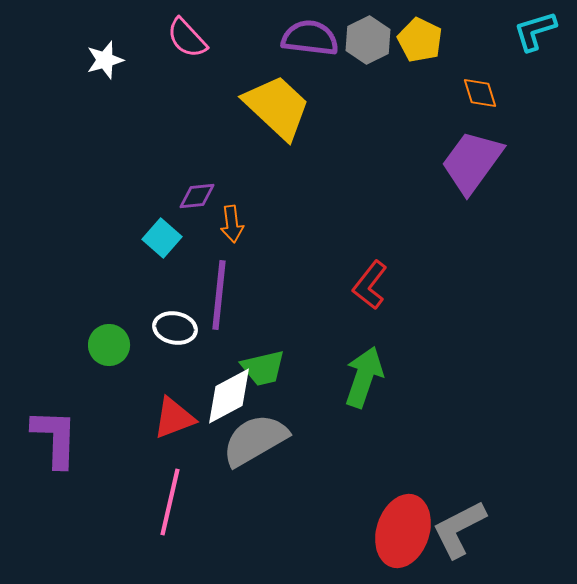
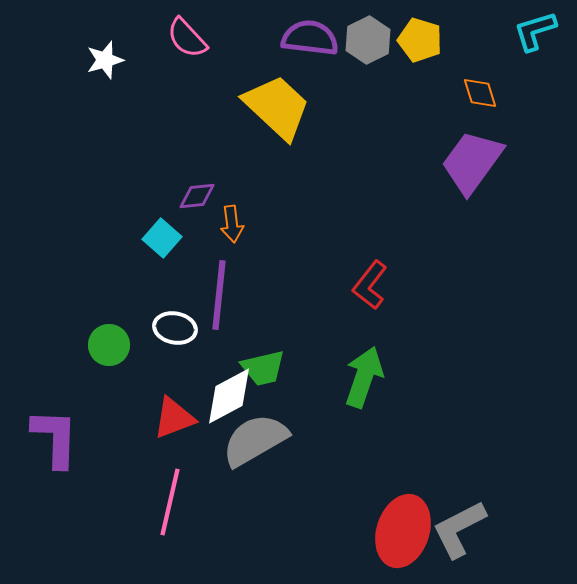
yellow pentagon: rotated 9 degrees counterclockwise
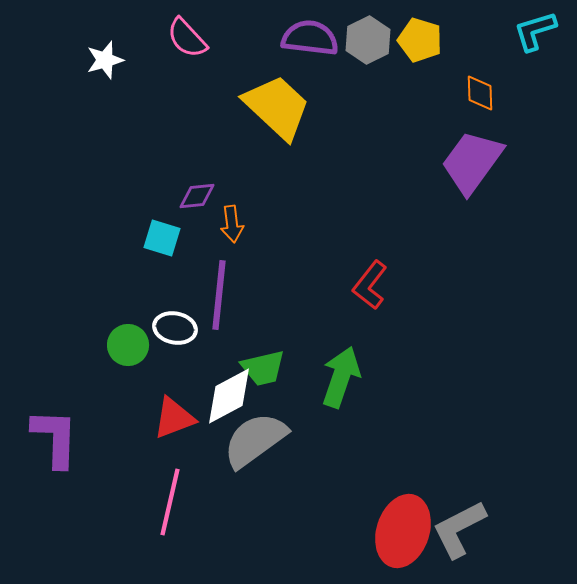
orange diamond: rotated 15 degrees clockwise
cyan square: rotated 24 degrees counterclockwise
green circle: moved 19 px right
green arrow: moved 23 px left
gray semicircle: rotated 6 degrees counterclockwise
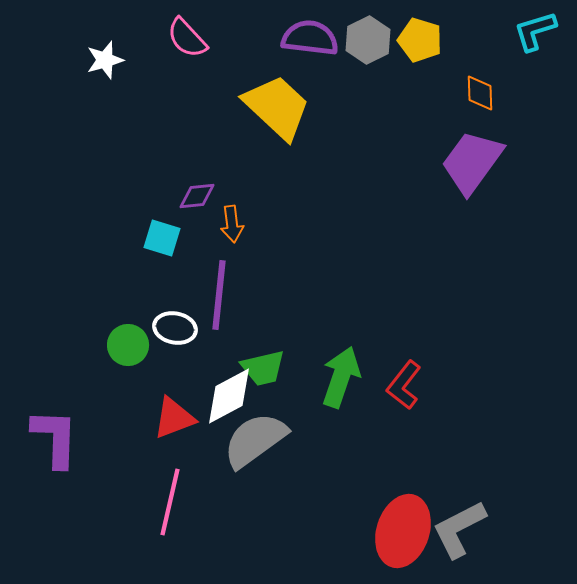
red L-shape: moved 34 px right, 100 px down
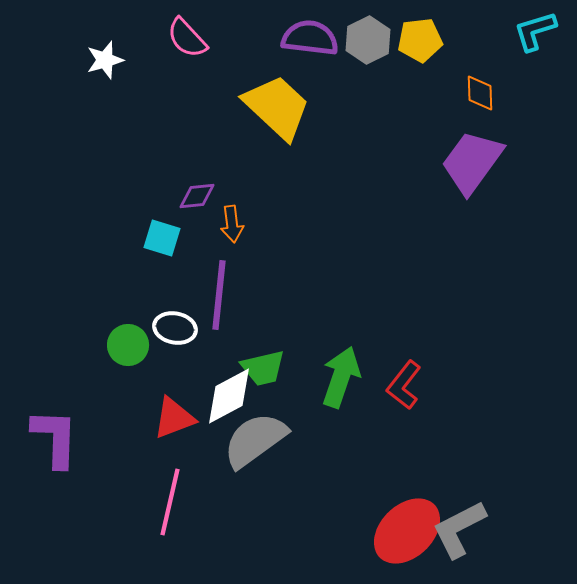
yellow pentagon: rotated 24 degrees counterclockwise
red ellipse: moved 4 px right; rotated 28 degrees clockwise
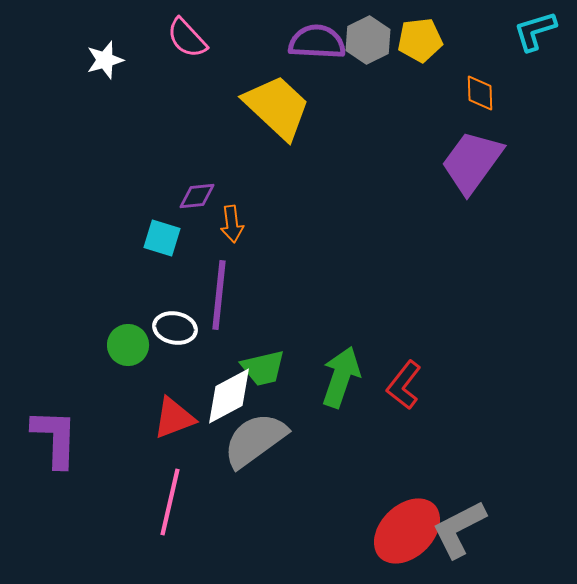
purple semicircle: moved 7 px right, 4 px down; rotated 4 degrees counterclockwise
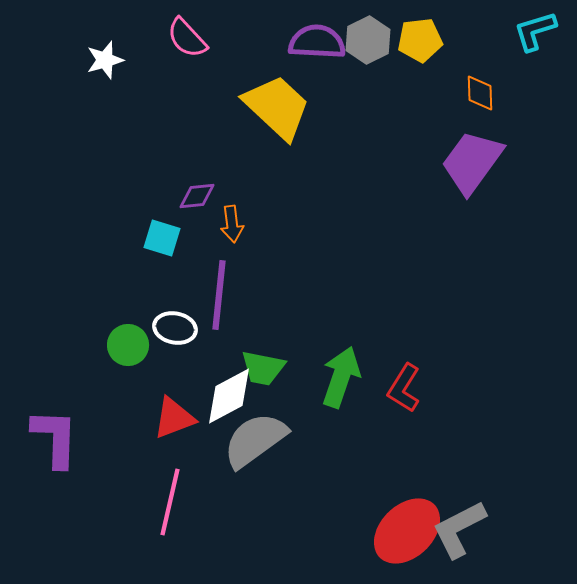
green trapezoid: rotated 24 degrees clockwise
red L-shape: moved 3 px down; rotated 6 degrees counterclockwise
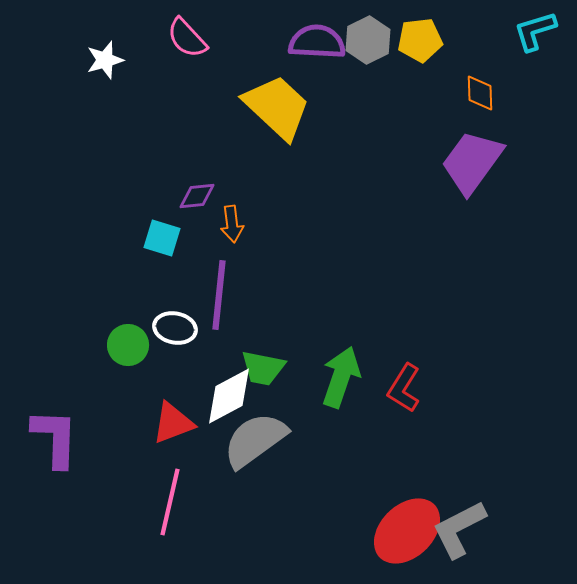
red triangle: moved 1 px left, 5 px down
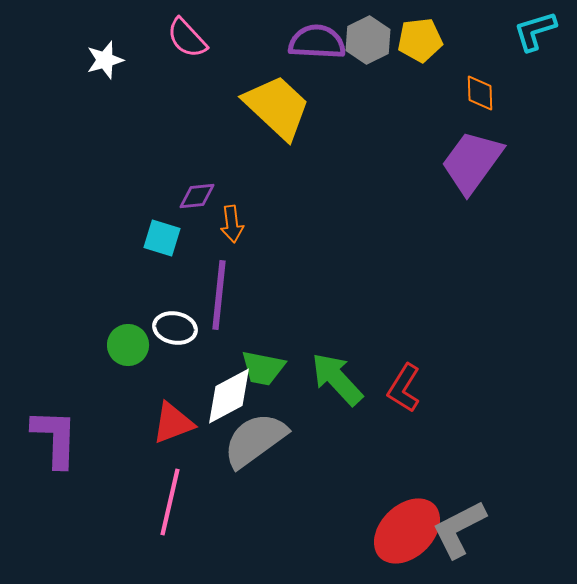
green arrow: moved 4 px left, 2 px down; rotated 62 degrees counterclockwise
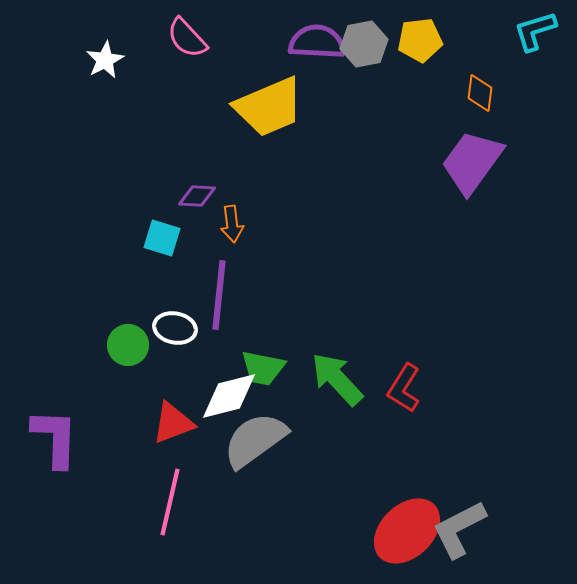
gray hexagon: moved 4 px left, 4 px down; rotated 15 degrees clockwise
white star: rotated 12 degrees counterclockwise
orange diamond: rotated 9 degrees clockwise
yellow trapezoid: moved 8 px left; rotated 114 degrees clockwise
purple diamond: rotated 9 degrees clockwise
white diamond: rotated 14 degrees clockwise
